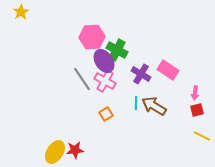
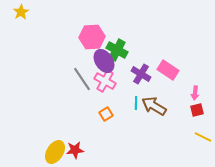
yellow line: moved 1 px right, 1 px down
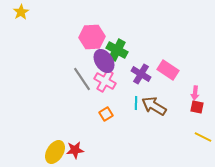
red square: moved 3 px up; rotated 24 degrees clockwise
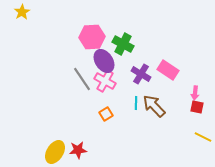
yellow star: moved 1 px right
green cross: moved 6 px right, 6 px up
brown arrow: rotated 15 degrees clockwise
red star: moved 3 px right
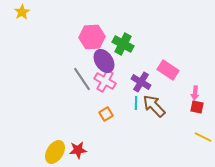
purple cross: moved 8 px down
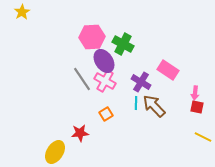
red star: moved 2 px right, 17 px up
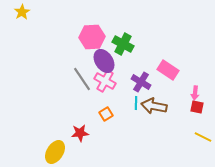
brown arrow: rotated 35 degrees counterclockwise
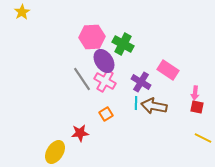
yellow line: moved 1 px down
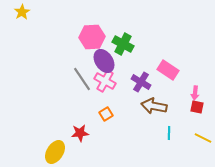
cyan line: moved 33 px right, 30 px down
